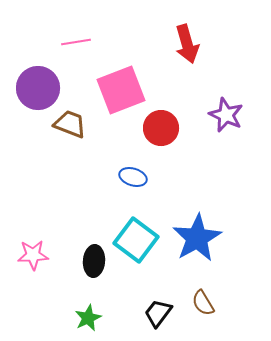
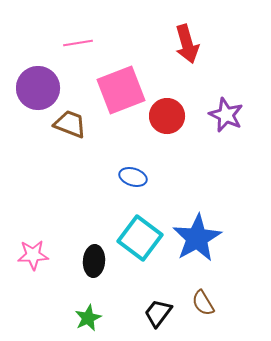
pink line: moved 2 px right, 1 px down
red circle: moved 6 px right, 12 px up
cyan square: moved 4 px right, 2 px up
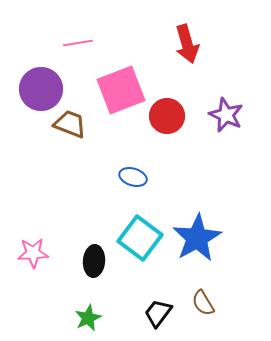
purple circle: moved 3 px right, 1 px down
pink star: moved 2 px up
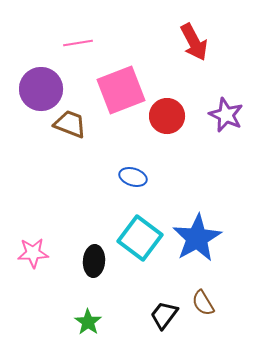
red arrow: moved 7 px right, 2 px up; rotated 12 degrees counterclockwise
black trapezoid: moved 6 px right, 2 px down
green star: moved 4 px down; rotated 12 degrees counterclockwise
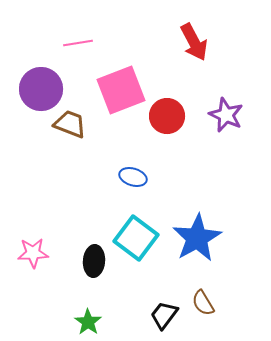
cyan square: moved 4 px left
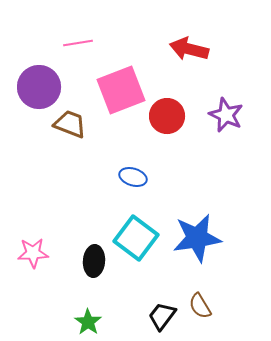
red arrow: moved 5 px left, 7 px down; rotated 132 degrees clockwise
purple circle: moved 2 px left, 2 px up
blue star: rotated 21 degrees clockwise
brown semicircle: moved 3 px left, 3 px down
black trapezoid: moved 2 px left, 1 px down
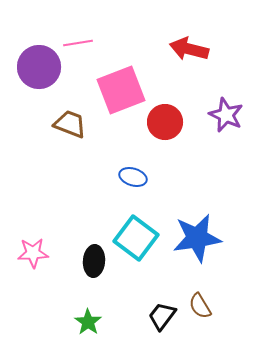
purple circle: moved 20 px up
red circle: moved 2 px left, 6 px down
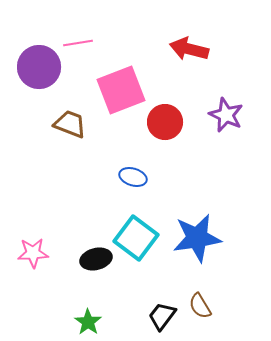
black ellipse: moved 2 px right, 2 px up; rotated 72 degrees clockwise
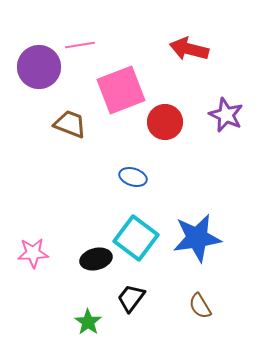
pink line: moved 2 px right, 2 px down
black trapezoid: moved 31 px left, 18 px up
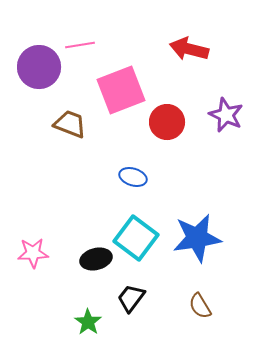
red circle: moved 2 px right
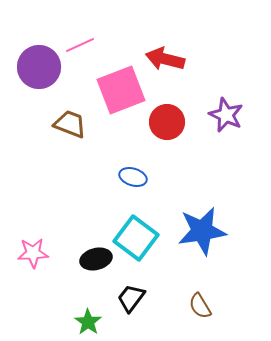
pink line: rotated 16 degrees counterclockwise
red arrow: moved 24 px left, 10 px down
blue star: moved 5 px right, 7 px up
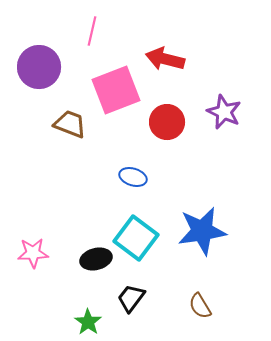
pink line: moved 12 px right, 14 px up; rotated 52 degrees counterclockwise
pink square: moved 5 px left
purple star: moved 2 px left, 3 px up
